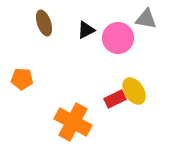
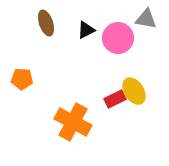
brown ellipse: moved 2 px right
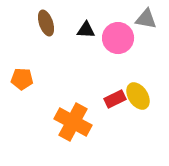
black triangle: rotated 30 degrees clockwise
yellow ellipse: moved 4 px right, 5 px down
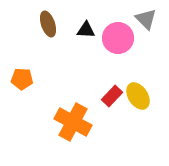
gray triangle: rotated 35 degrees clockwise
brown ellipse: moved 2 px right, 1 px down
red rectangle: moved 3 px left, 3 px up; rotated 20 degrees counterclockwise
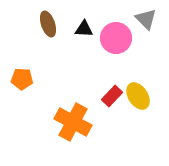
black triangle: moved 2 px left, 1 px up
pink circle: moved 2 px left
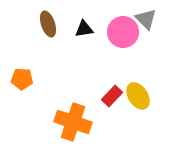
black triangle: rotated 12 degrees counterclockwise
pink circle: moved 7 px right, 6 px up
orange cross: rotated 9 degrees counterclockwise
